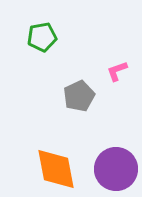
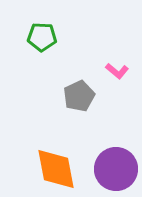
green pentagon: rotated 12 degrees clockwise
pink L-shape: rotated 120 degrees counterclockwise
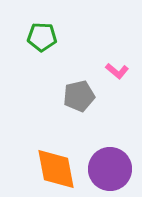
gray pentagon: rotated 12 degrees clockwise
purple circle: moved 6 px left
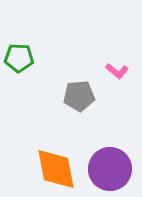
green pentagon: moved 23 px left, 21 px down
gray pentagon: rotated 8 degrees clockwise
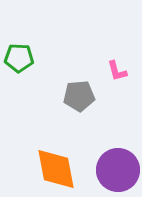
pink L-shape: rotated 35 degrees clockwise
purple circle: moved 8 px right, 1 px down
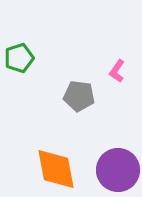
green pentagon: rotated 20 degrees counterclockwise
pink L-shape: rotated 50 degrees clockwise
gray pentagon: rotated 12 degrees clockwise
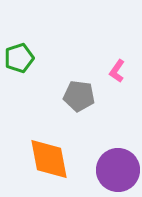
orange diamond: moved 7 px left, 10 px up
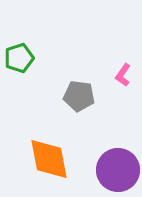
pink L-shape: moved 6 px right, 4 px down
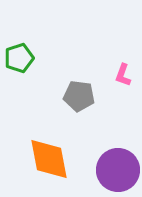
pink L-shape: rotated 15 degrees counterclockwise
